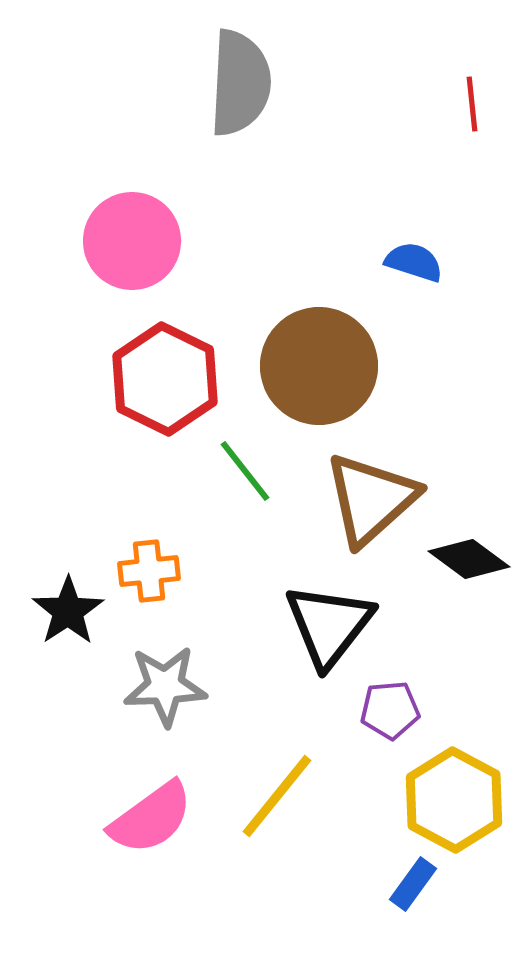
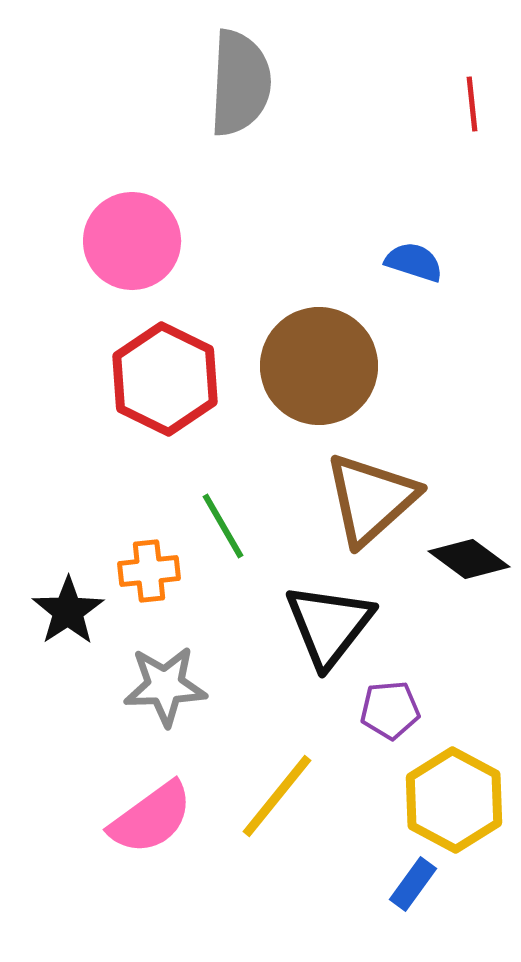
green line: moved 22 px left, 55 px down; rotated 8 degrees clockwise
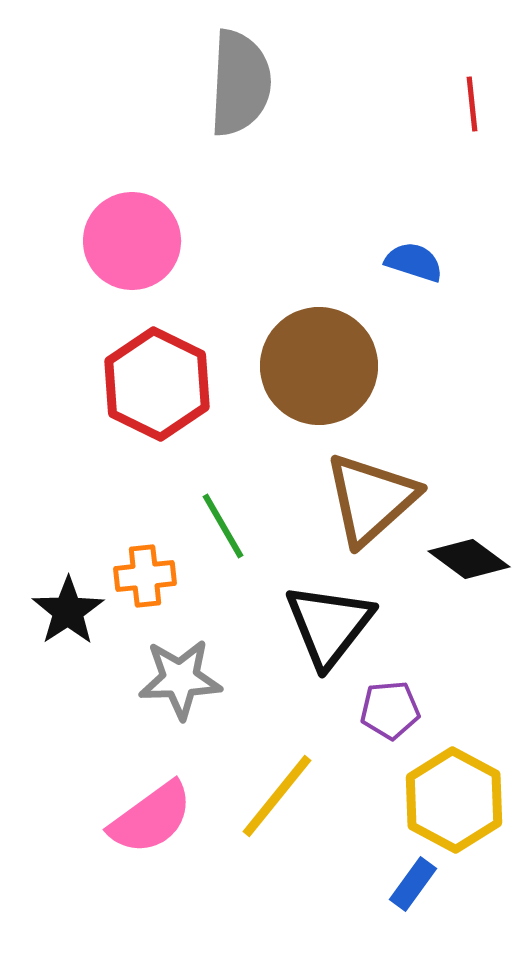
red hexagon: moved 8 px left, 5 px down
orange cross: moved 4 px left, 5 px down
gray star: moved 15 px right, 7 px up
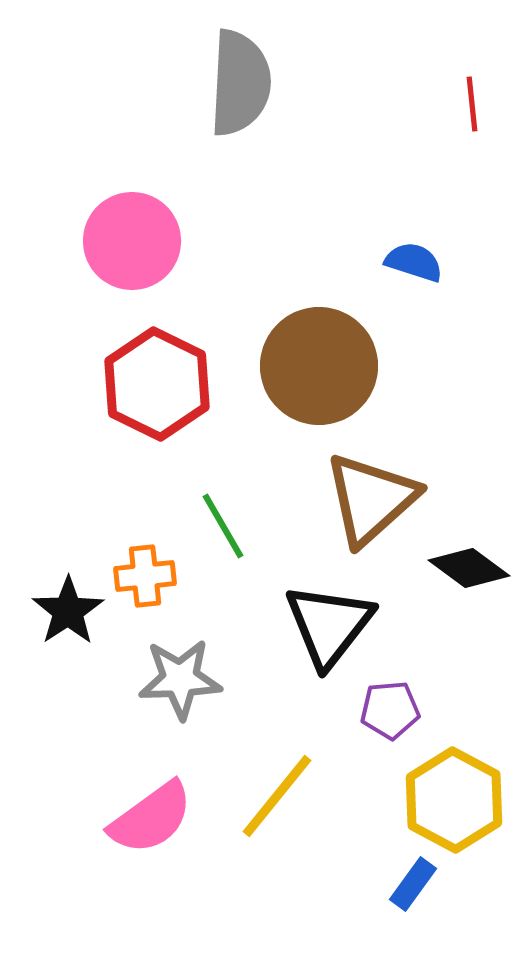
black diamond: moved 9 px down
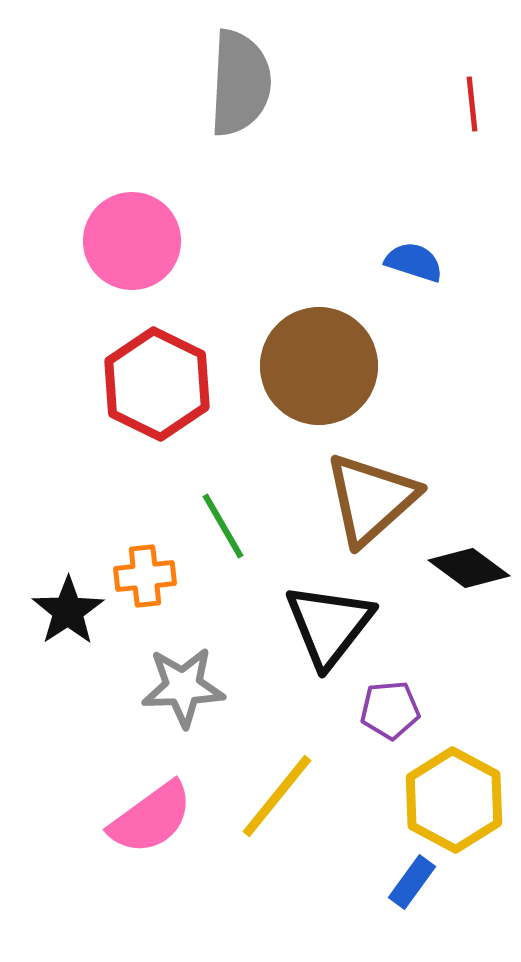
gray star: moved 3 px right, 8 px down
blue rectangle: moved 1 px left, 2 px up
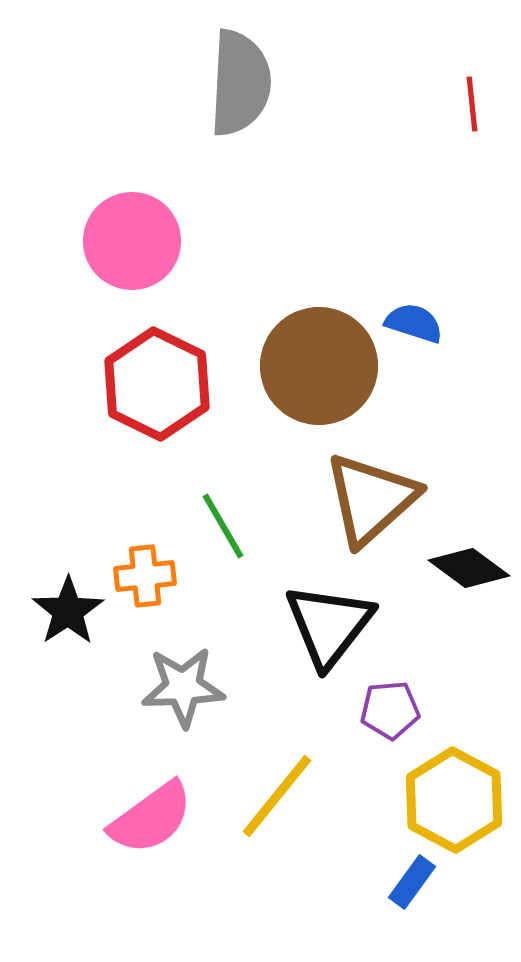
blue semicircle: moved 61 px down
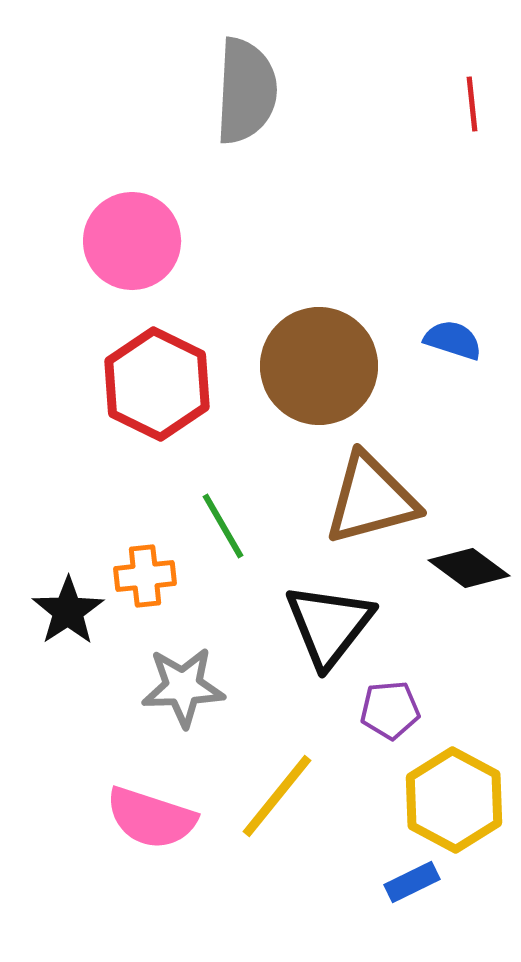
gray semicircle: moved 6 px right, 8 px down
blue semicircle: moved 39 px right, 17 px down
brown triangle: rotated 27 degrees clockwise
pink semicircle: rotated 54 degrees clockwise
blue rectangle: rotated 28 degrees clockwise
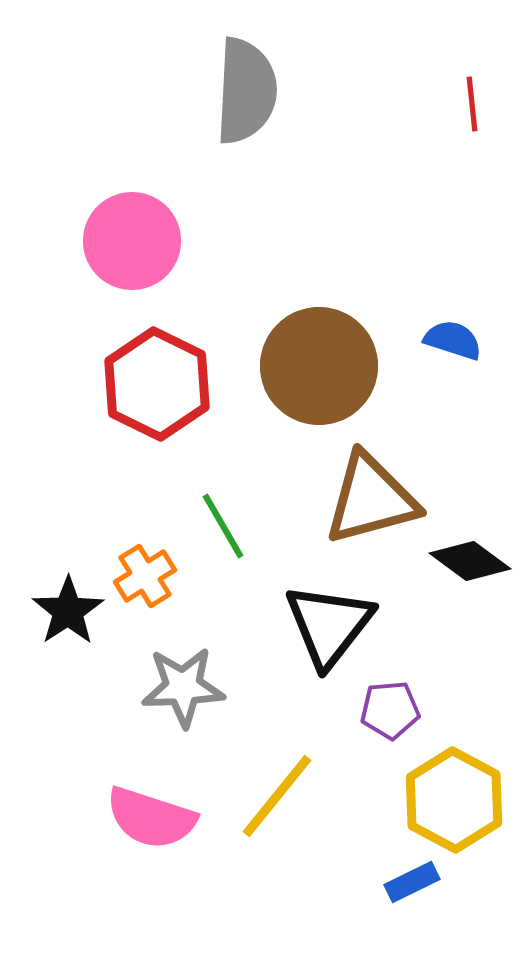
black diamond: moved 1 px right, 7 px up
orange cross: rotated 26 degrees counterclockwise
